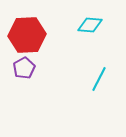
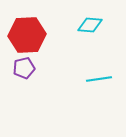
purple pentagon: rotated 15 degrees clockwise
cyan line: rotated 55 degrees clockwise
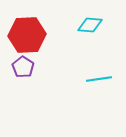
purple pentagon: moved 1 px left, 1 px up; rotated 25 degrees counterclockwise
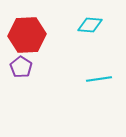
purple pentagon: moved 2 px left
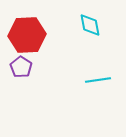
cyan diamond: rotated 75 degrees clockwise
cyan line: moved 1 px left, 1 px down
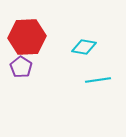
cyan diamond: moved 6 px left, 22 px down; rotated 70 degrees counterclockwise
red hexagon: moved 2 px down
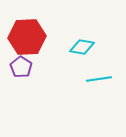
cyan diamond: moved 2 px left
cyan line: moved 1 px right, 1 px up
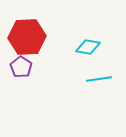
cyan diamond: moved 6 px right
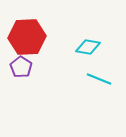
cyan line: rotated 30 degrees clockwise
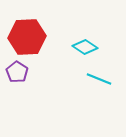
cyan diamond: moved 3 px left; rotated 25 degrees clockwise
purple pentagon: moved 4 px left, 5 px down
